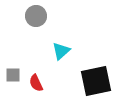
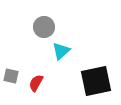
gray circle: moved 8 px right, 11 px down
gray square: moved 2 px left, 1 px down; rotated 14 degrees clockwise
red semicircle: rotated 54 degrees clockwise
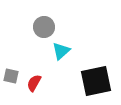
red semicircle: moved 2 px left
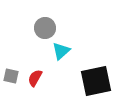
gray circle: moved 1 px right, 1 px down
red semicircle: moved 1 px right, 5 px up
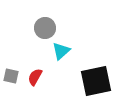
red semicircle: moved 1 px up
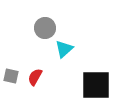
cyan triangle: moved 3 px right, 2 px up
black square: moved 4 px down; rotated 12 degrees clockwise
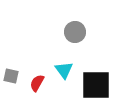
gray circle: moved 30 px right, 4 px down
cyan triangle: moved 21 px down; rotated 24 degrees counterclockwise
red semicircle: moved 2 px right, 6 px down
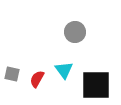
gray square: moved 1 px right, 2 px up
red semicircle: moved 4 px up
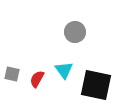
black square: rotated 12 degrees clockwise
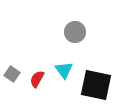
gray square: rotated 21 degrees clockwise
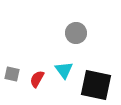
gray circle: moved 1 px right, 1 px down
gray square: rotated 21 degrees counterclockwise
